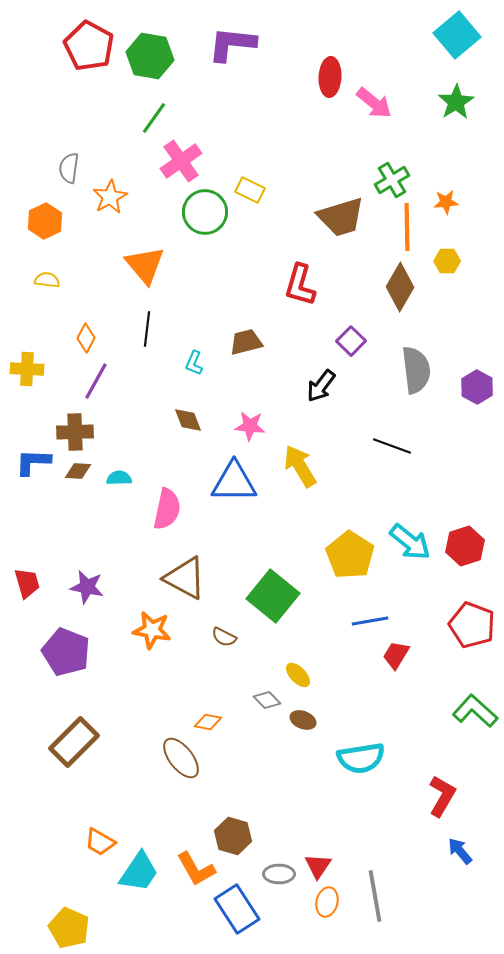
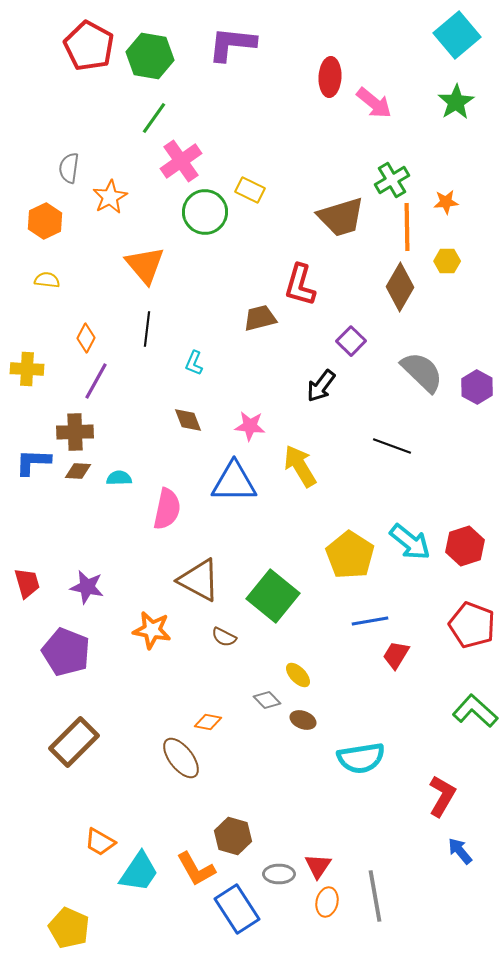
brown trapezoid at (246, 342): moved 14 px right, 24 px up
gray semicircle at (416, 370): moved 6 px right, 2 px down; rotated 39 degrees counterclockwise
brown triangle at (185, 578): moved 14 px right, 2 px down
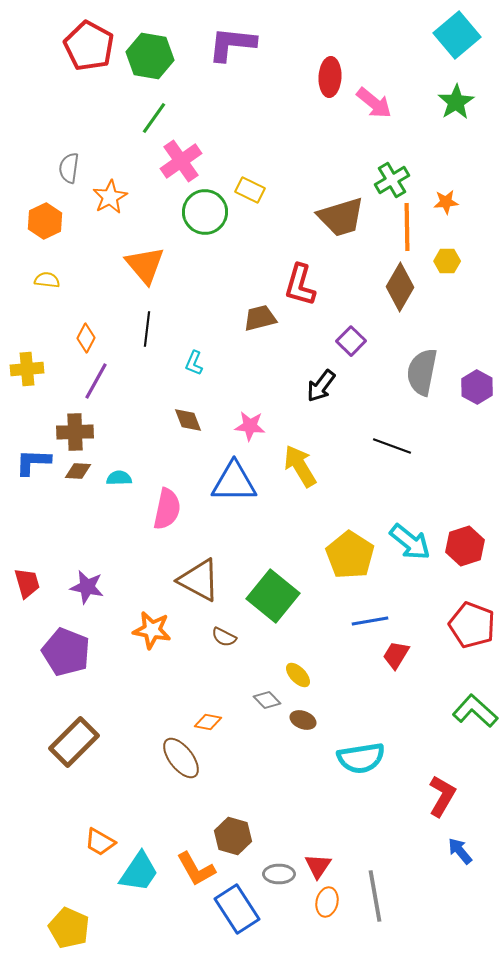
yellow cross at (27, 369): rotated 8 degrees counterclockwise
gray semicircle at (422, 372): rotated 123 degrees counterclockwise
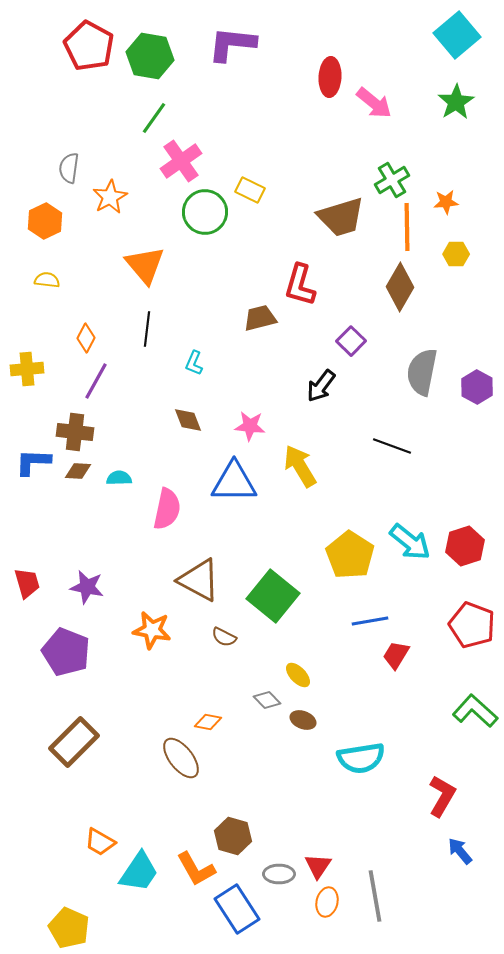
yellow hexagon at (447, 261): moved 9 px right, 7 px up
brown cross at (75, 432): rotated 9 degrees clockwise
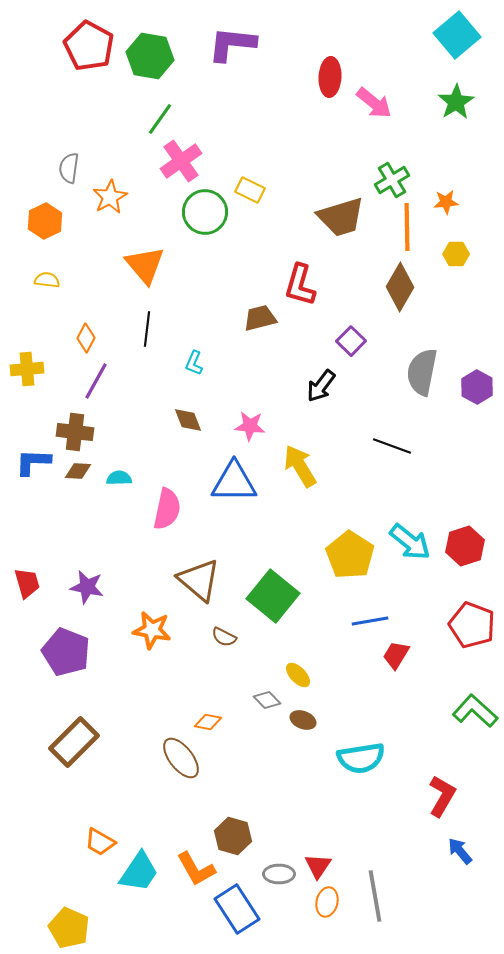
green line at (154, 118): moved 6 px right, 1 px down
brown triangle at (199, 580): rotated 12 degrees clockwise
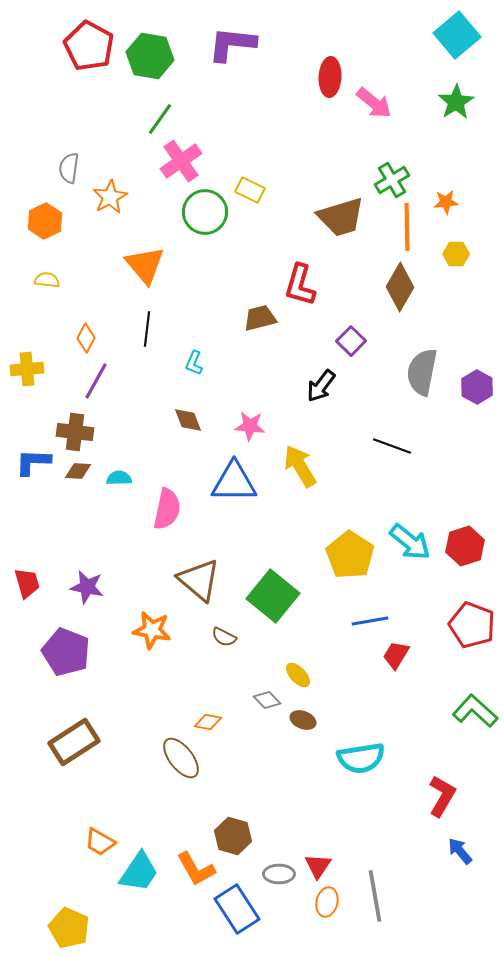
brown rectangle at (74, 742): rotated 12 degrees clockwise
